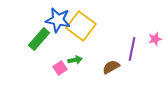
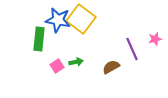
yellow square: moved 7 px up
green rectangle: rotated 35 degrees counterclockwise
purple line: rotated 35 degrees counterclockwise
green arrow: moved 1 px right, 2 px down
pink square: moved 3 px left, 2 px up
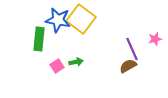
brown semicircle: moved 17 px right, 1 px up
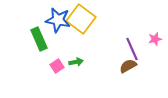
green rectangle: rotated 30 degrees counterclockwise
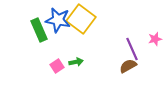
green rectangle: moved 9 px up
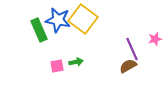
yellow square: moved 2 px right
pink square: rotated 24 degrees clockwise
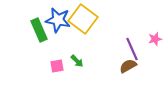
green arrow: moved 1 px right, 1 px up; rotated 56 degrees clockwise
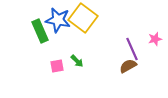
yellow square: moved 1 px up
green rectangle: moved 1 px right, 1 px down
